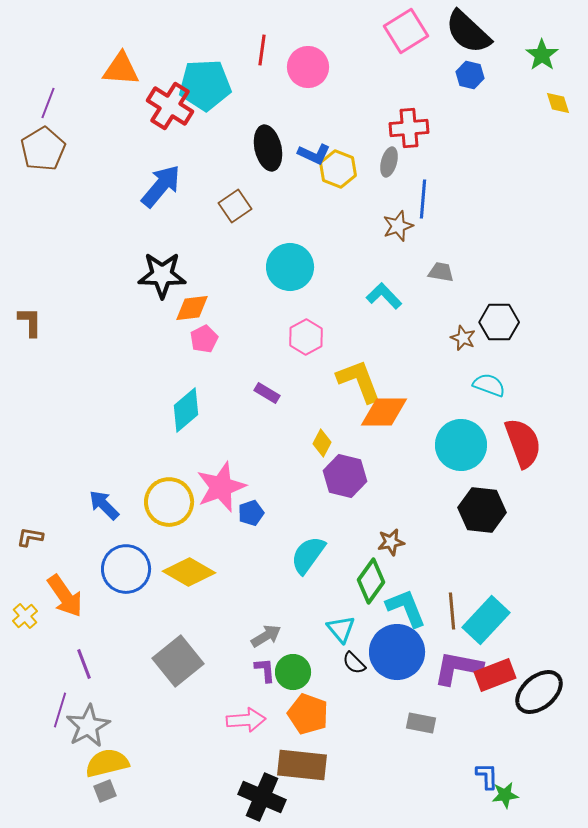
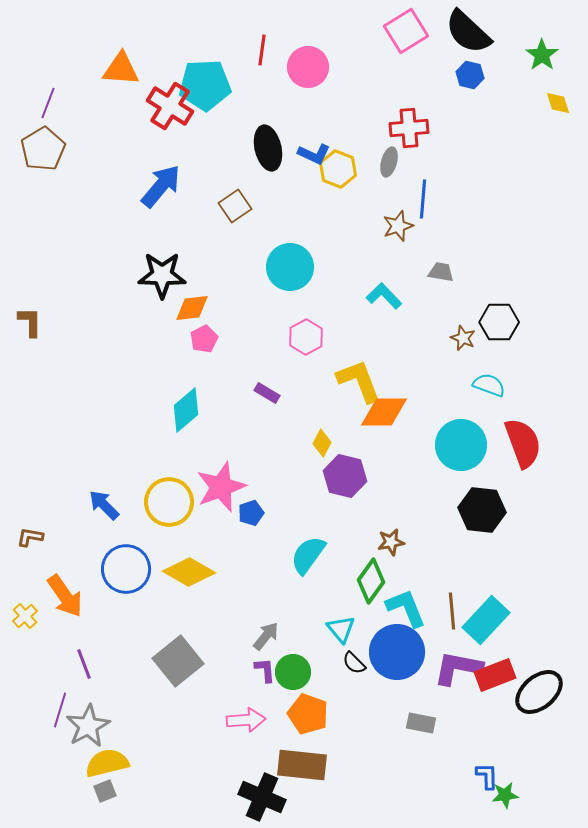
gray arrow at (266, 636): rotated 20 degrees counterclockwise
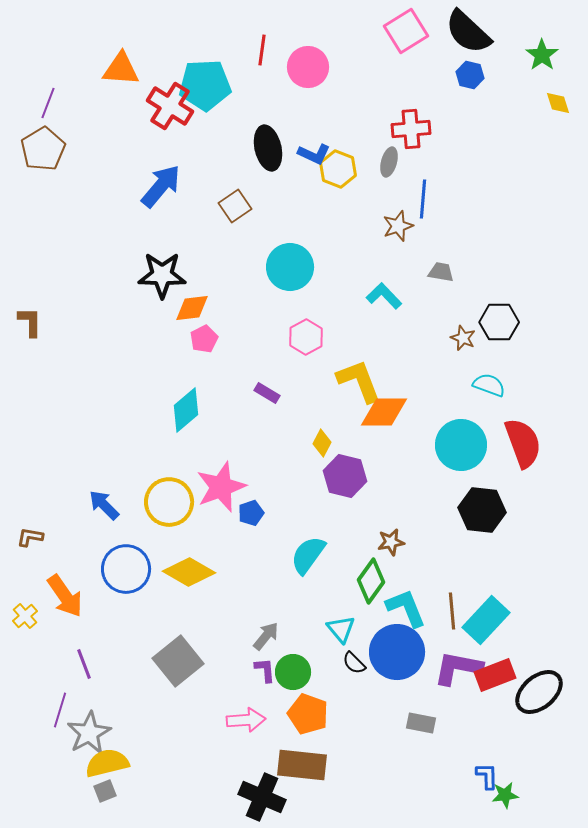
red cross at (409, 128): moved 2 px right, 1 px down
gray star at (88, 726): moved 1 px right, 7 px down
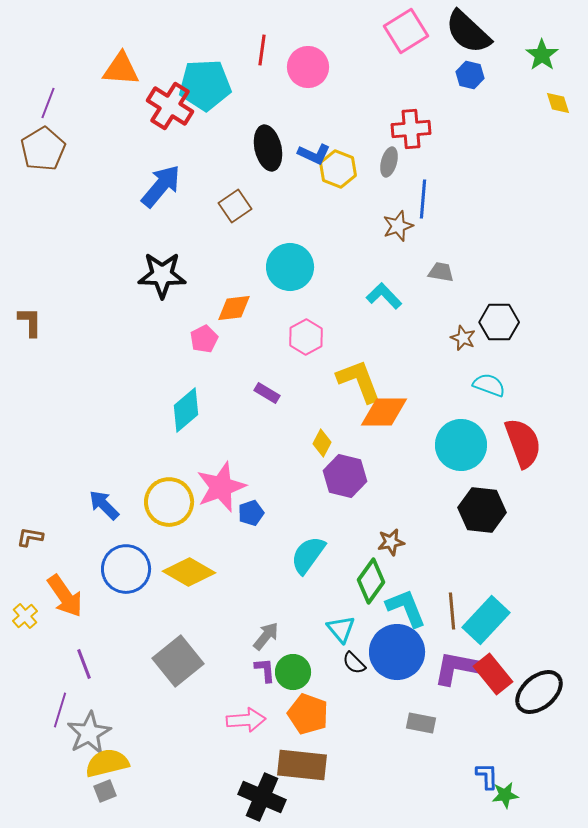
orange diamond at (192, 308): moved 42 px right
red rectangle at (495, 675): moved 2 px left, 1 px up; rotated 72 degrees clockwise
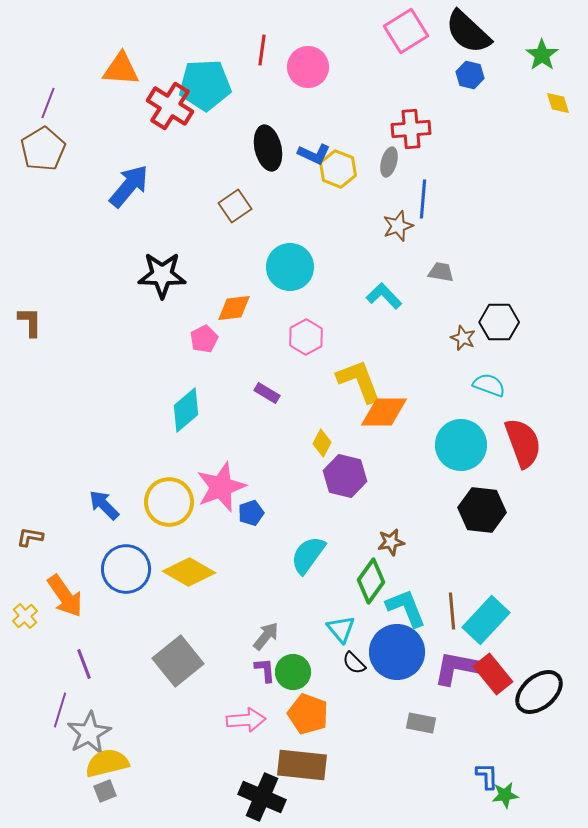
blue arrow at (161, 186): moved 32 px left
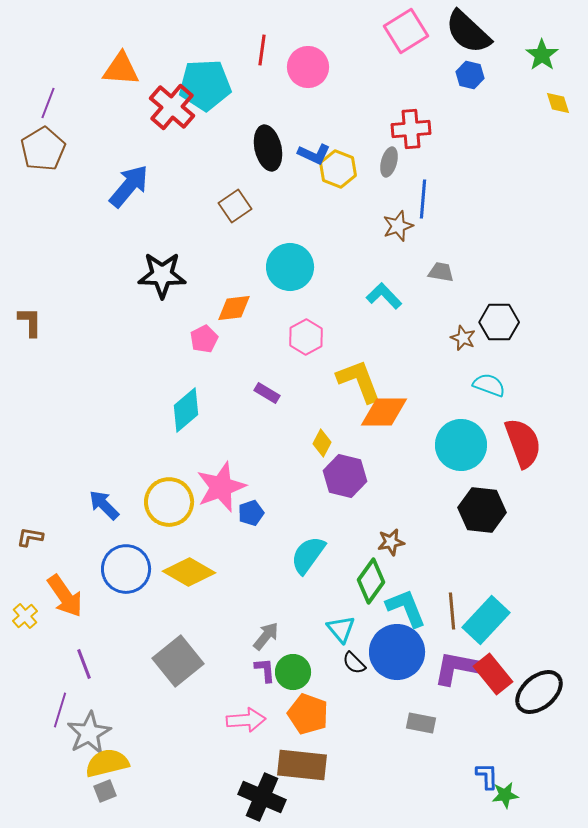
red cross at (170, 106): moved 2 px right, 1 px down; rotated 9 degrees clockwise
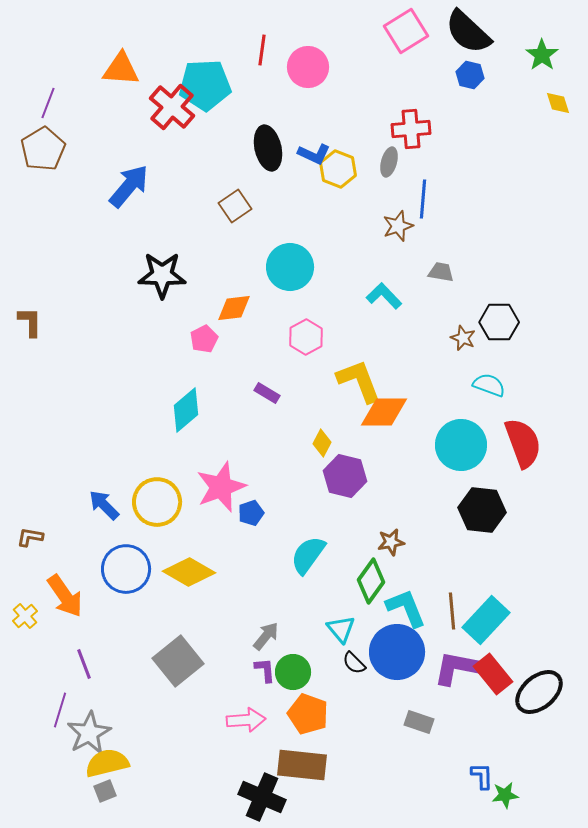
yellow circle at (169, 502): moved 12 px left
gray rectangle at (421, 723): moved 2 px left, 1 px up; rotated 8 degrees clockwise
blue L-shape at (487, 776): moved 5 px left
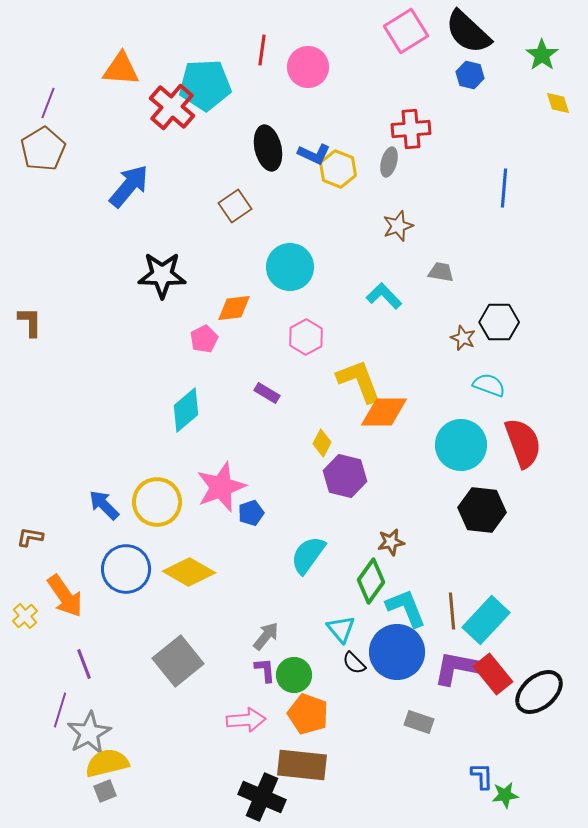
blue line at (423, 199): moved 81 px right, 11 px up
green circle at (293, 672): moved 1 px right, 3 px down
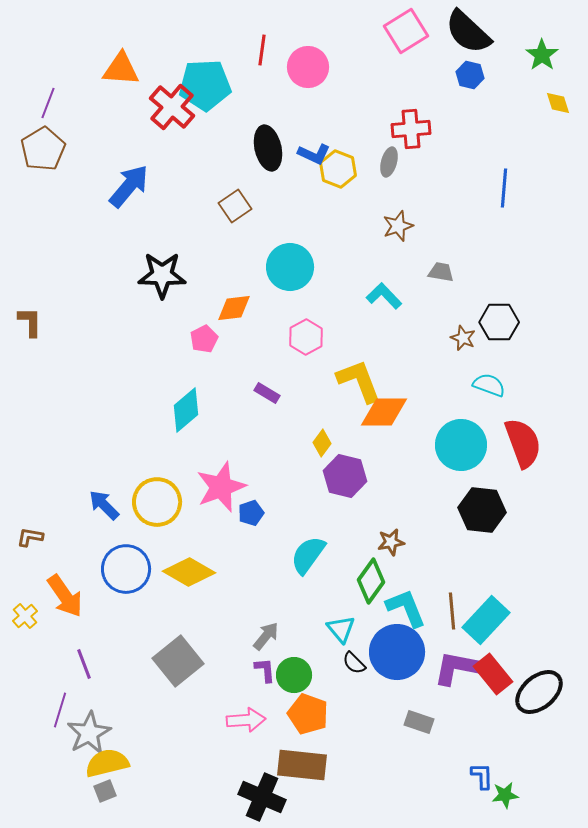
yellow diamond at (322, 443): rotated 8 degrees clockwise
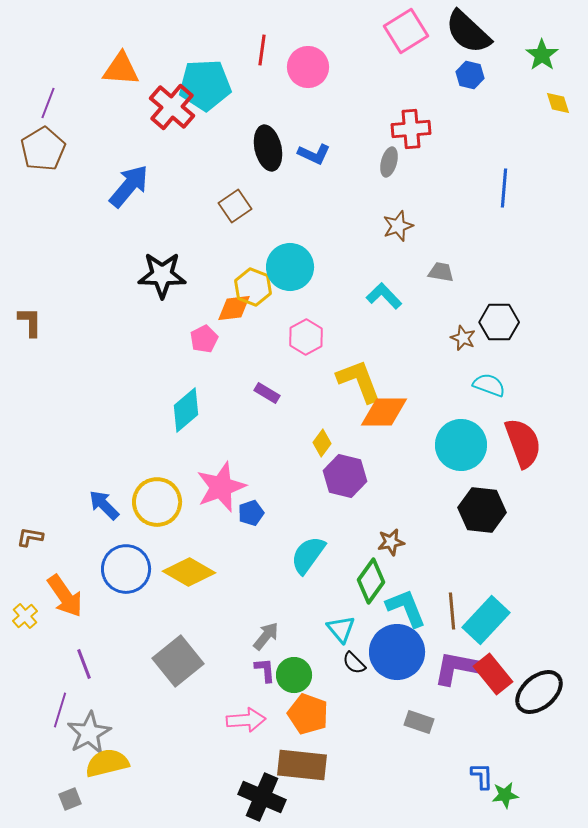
yellow hexagon at (338, 169): moved 85 px left, 118 px down
gray square at (105, 791): moved 35 px left, 8 px down
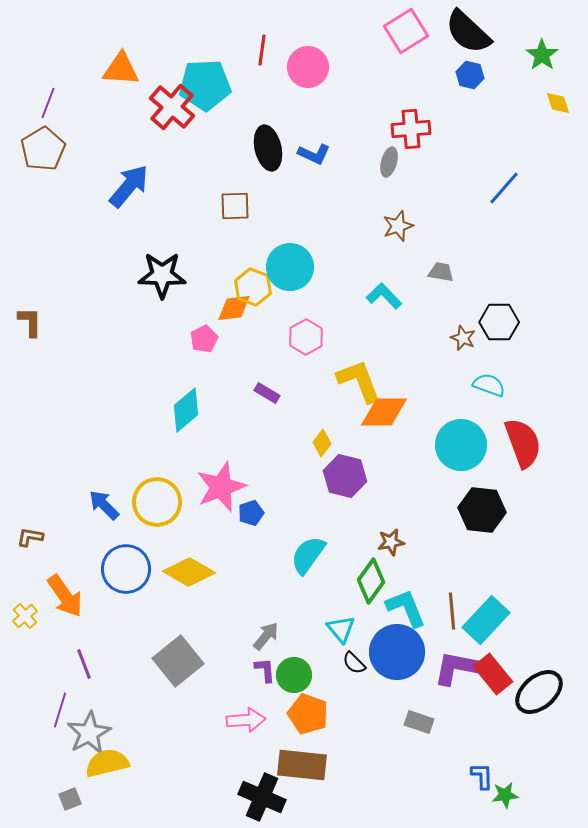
blue line at (504, 188): rotated 36 degrees clockwise
brown square at (235, 206): rotated 32 degrees clockwise
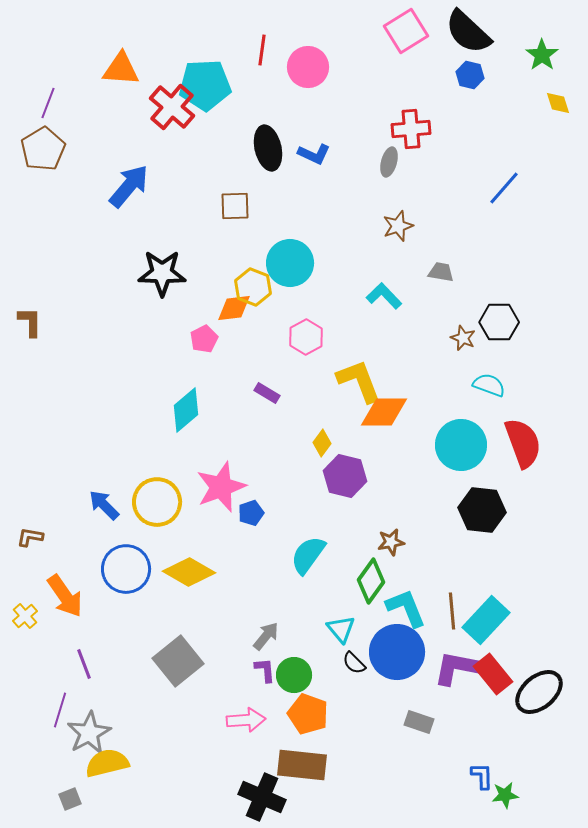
cyan circle at (290, 267): moved 4 px up
black star at (162, 275): moved 2 px up
